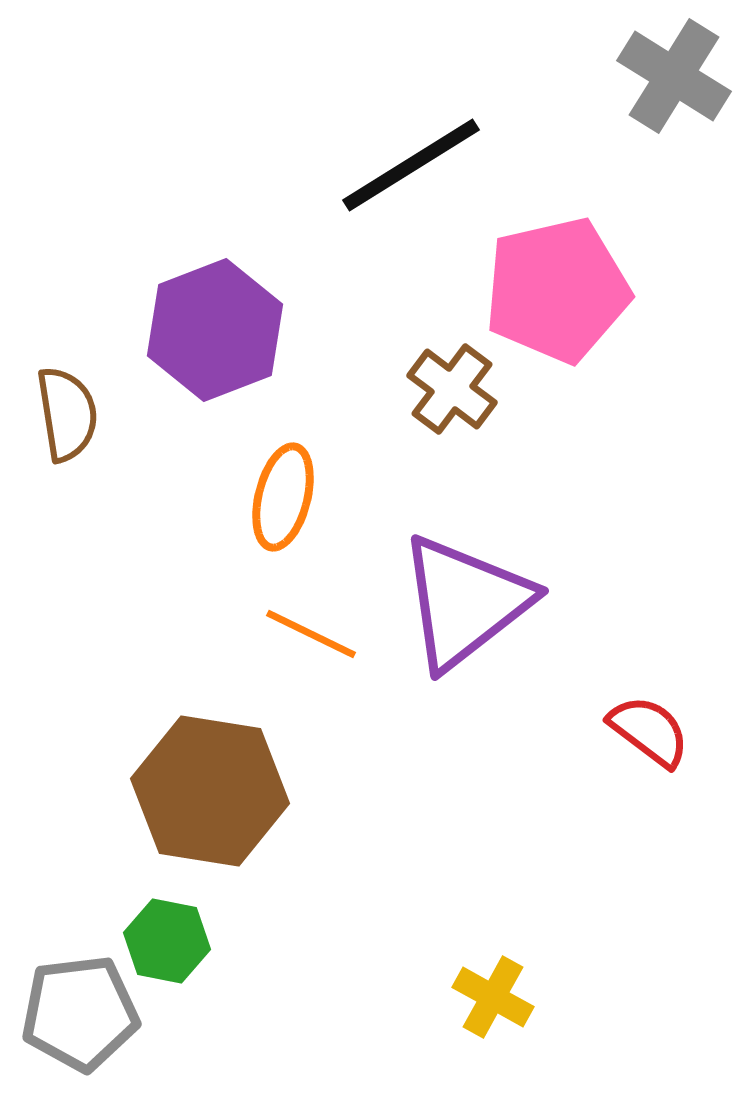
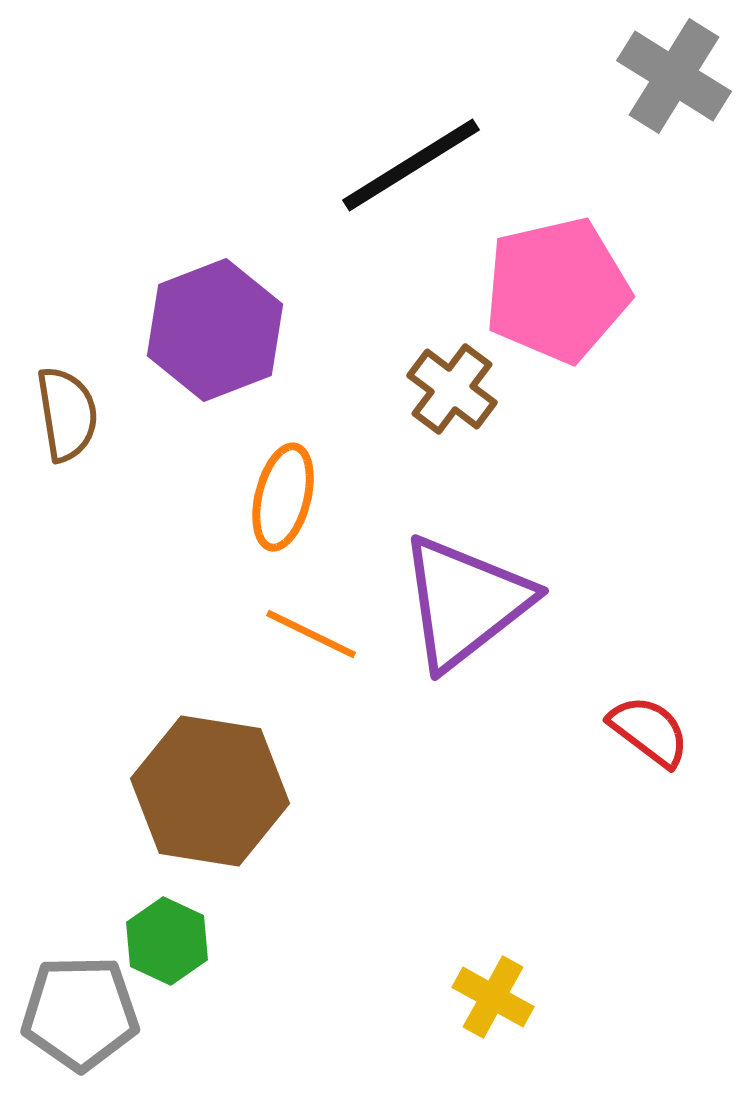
green hexagon: rotated 14 degrees clockwise
gray pentagon: rotated 6 degrees clockwise
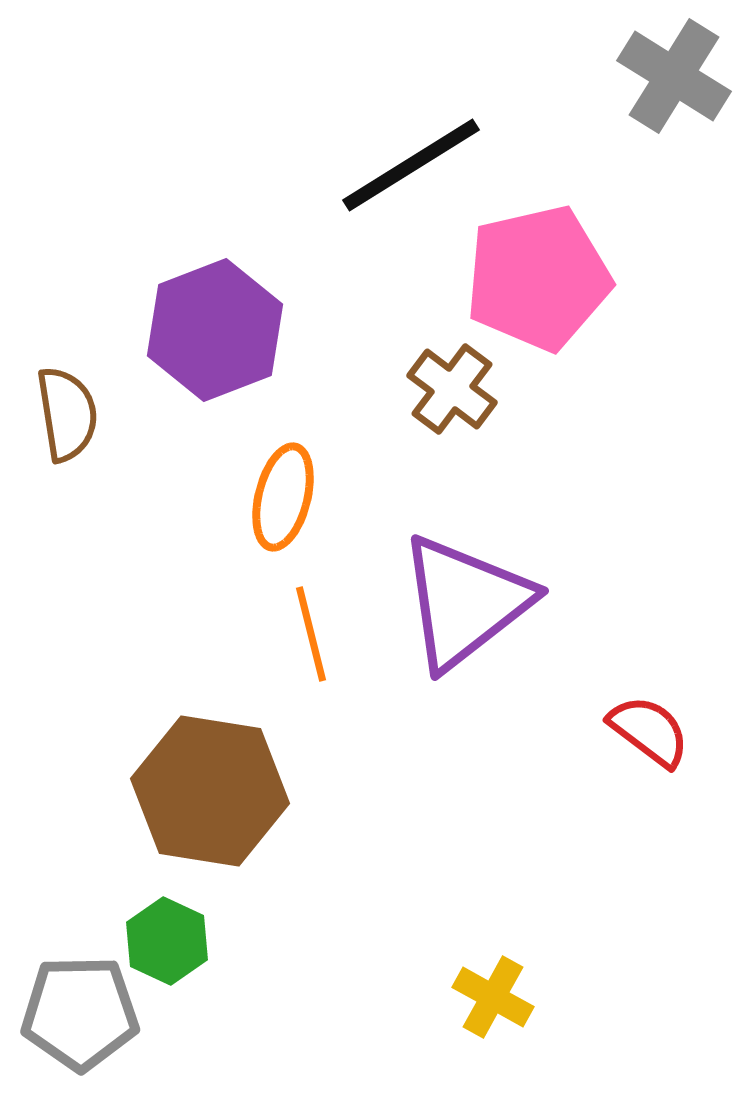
pink pentagon: moved 19 px left, 12 px up
orange line: rotated 50 degrees clockwise
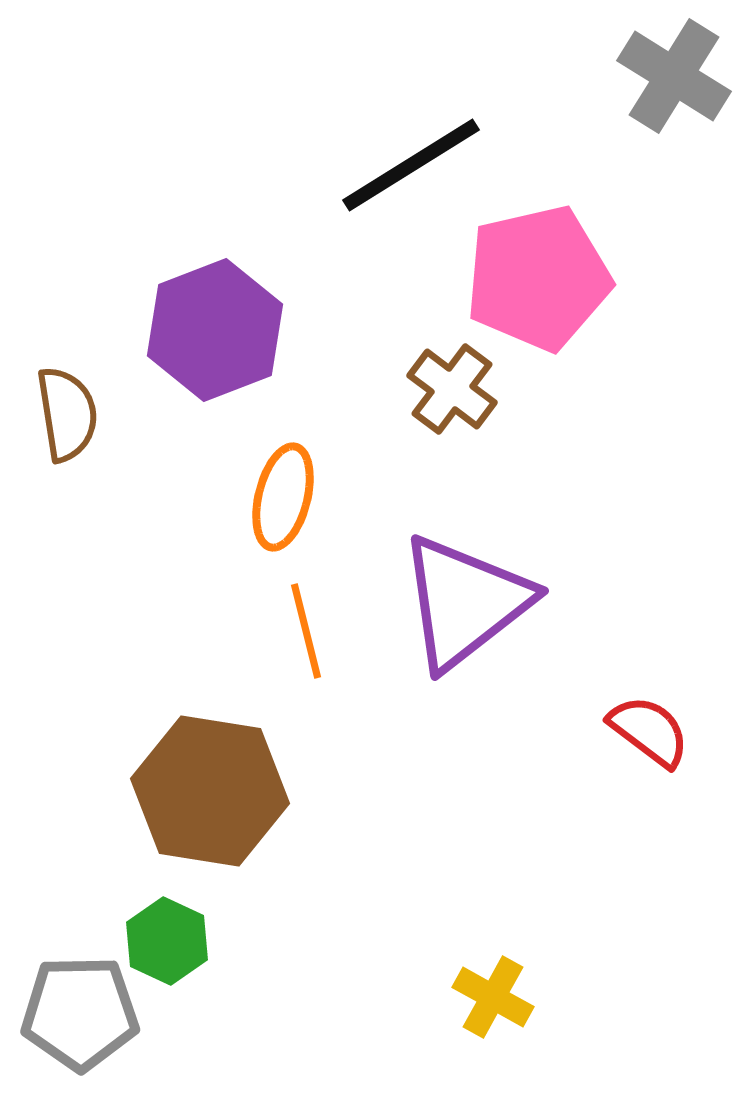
orange line: moved 5 px left, 3 px up
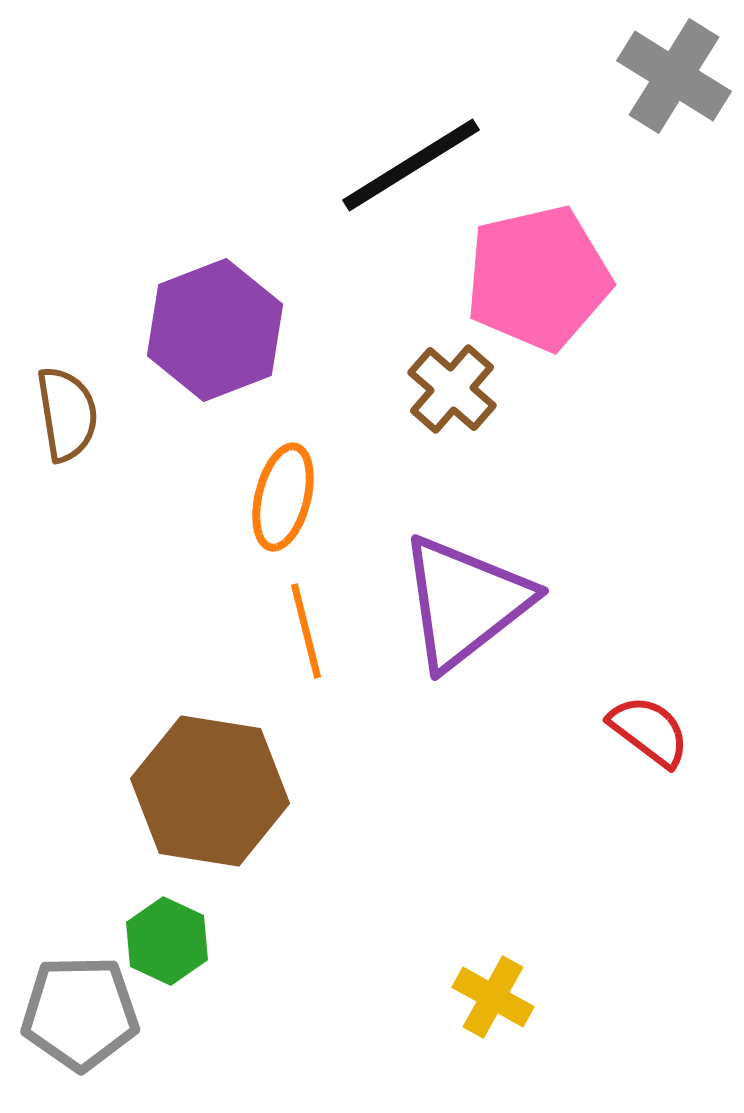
brown cross: rotated 4 degrees clockwise
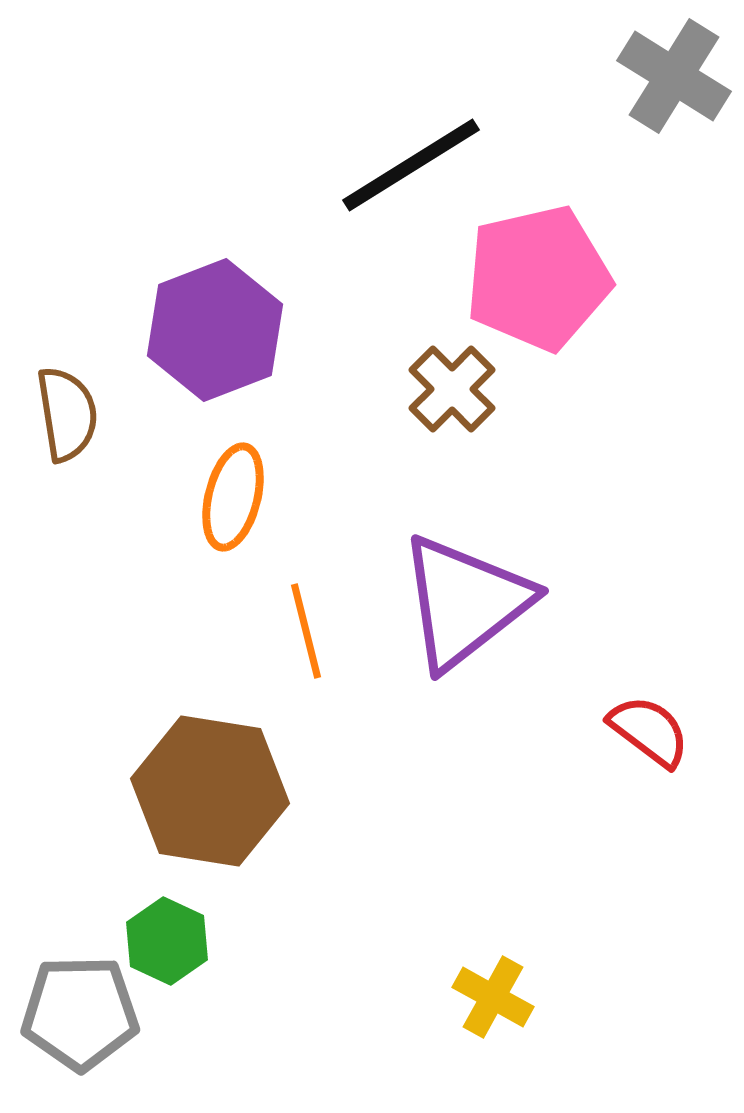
brown cross: rotated 4 degrees clockwise
orange ellipse: moved 50 px left
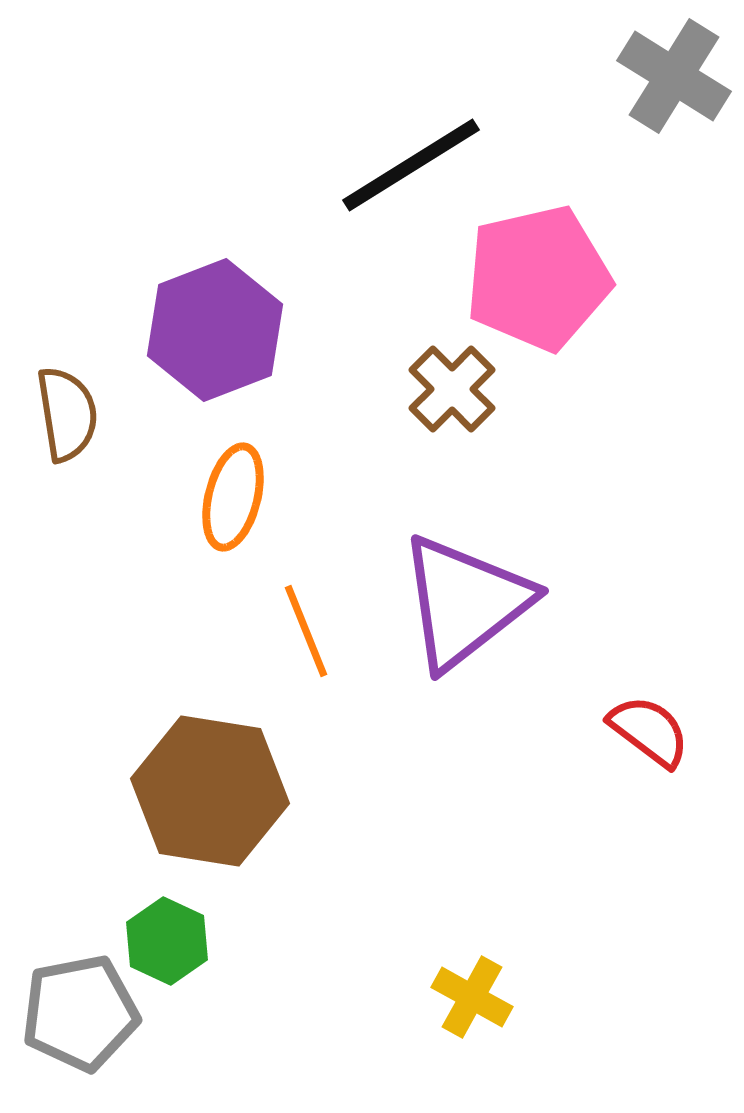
orange line: rotated 8 degrees counterclockwise
yellow cross: moved 21 px left
gray pentagon: rotated 10 degrees counterclockwise
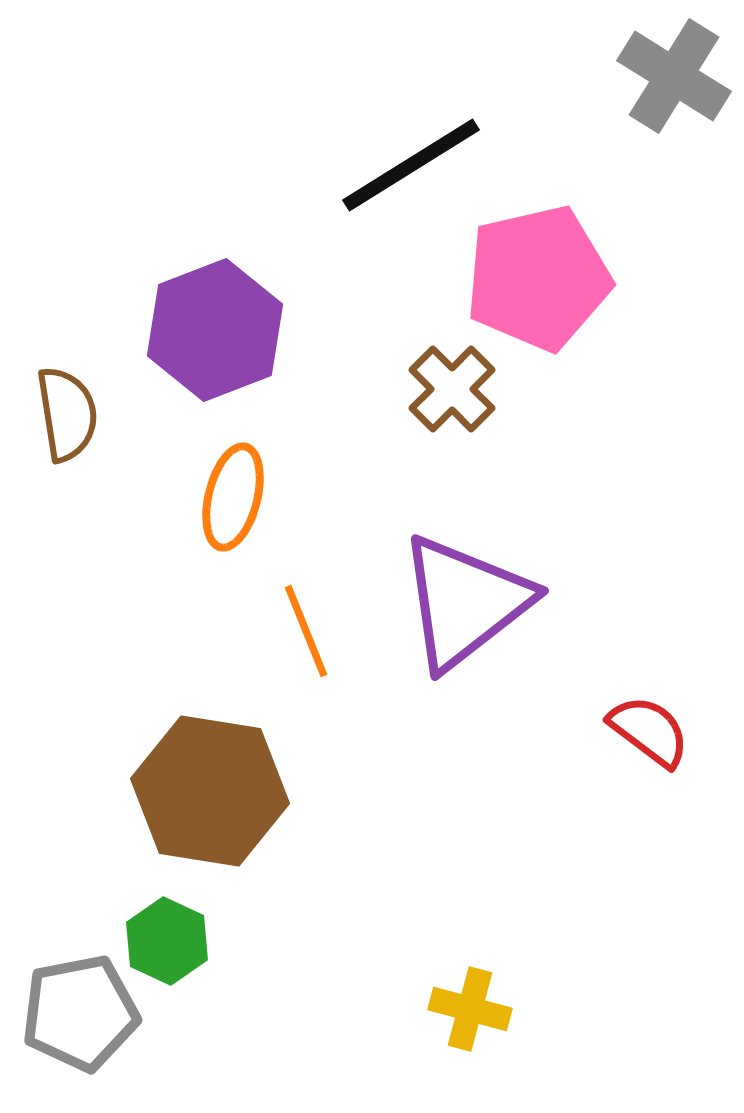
yellow cross: moved 2 px left, 12 px down; rotated 14 degrees counterclockwise
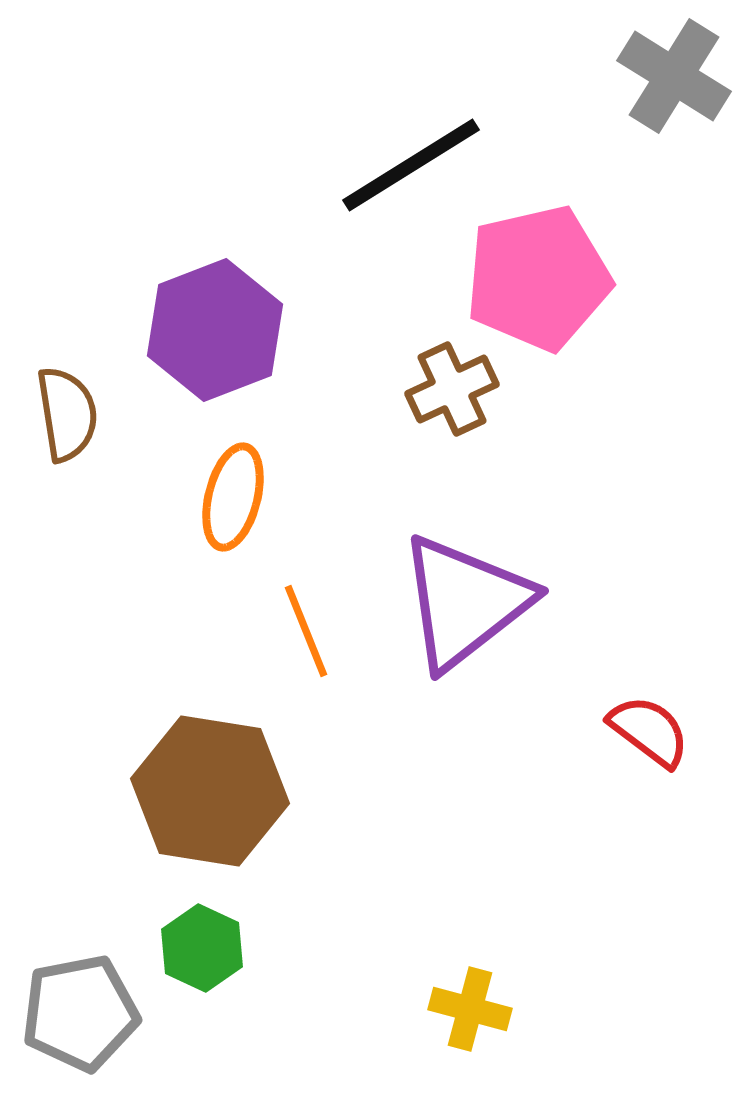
brown cross: rotated 20 degrees clockwise
green hexagon: moved 35 px right, 7 px down
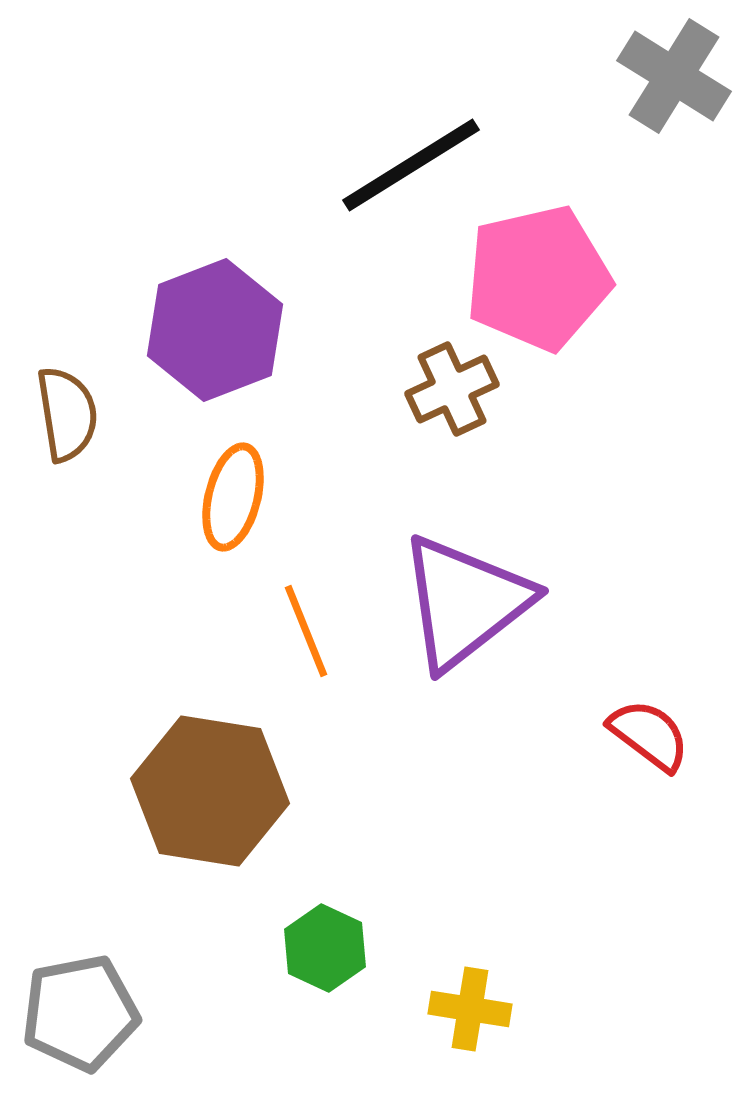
red semicircle: moved 4 px down
green hexagon: moved 123 px right
yellow cross: rotated 6 degrees counterclockwise
